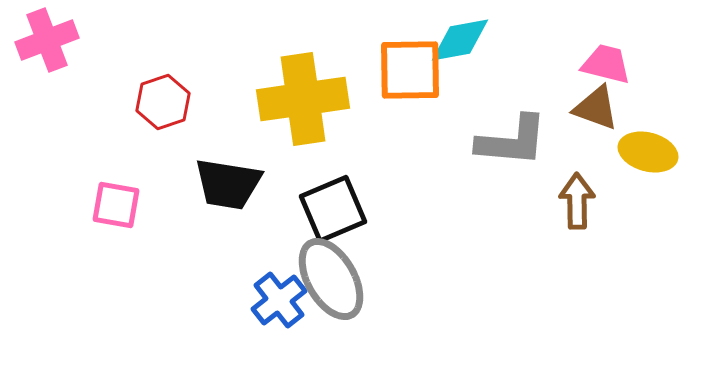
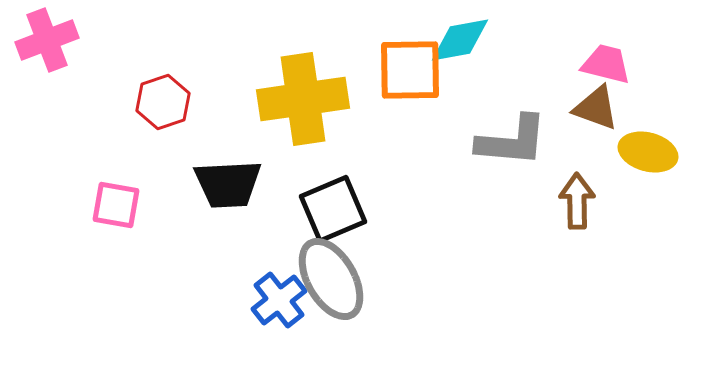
black trapezoid: rotated 12 degrees counterclockwise
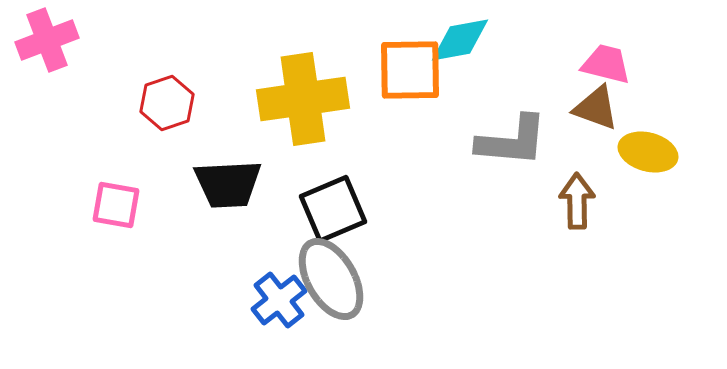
red hexagon: moved 4 px right, 1 px down
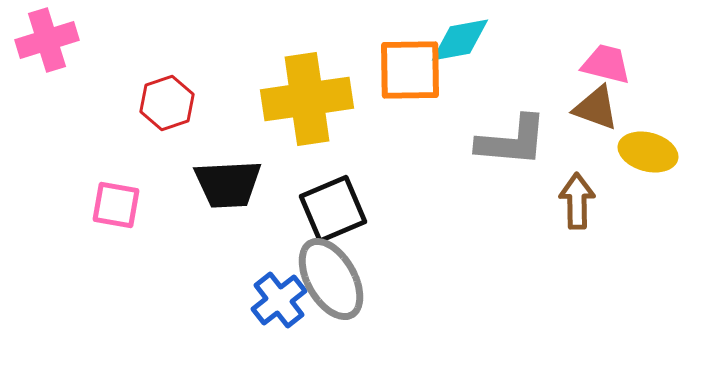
pink cross: rotated 4 degrees clockwise
yellow cross: moved 4 px right
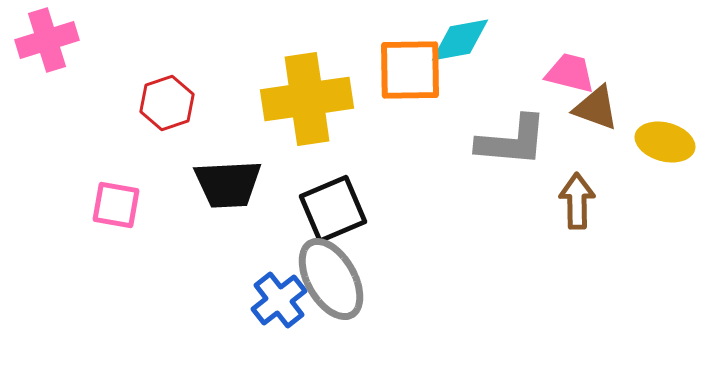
pink trapezoid: moved 36 px left, 9 px down
yellow ellipse: moved 17 px right, 10 px up
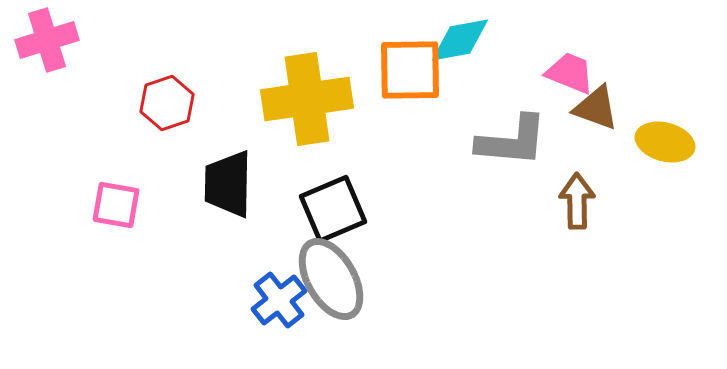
pink trapezoid: rotated 8 degrees clockwise
black trapezoid: rotated 94 degrees clockwise
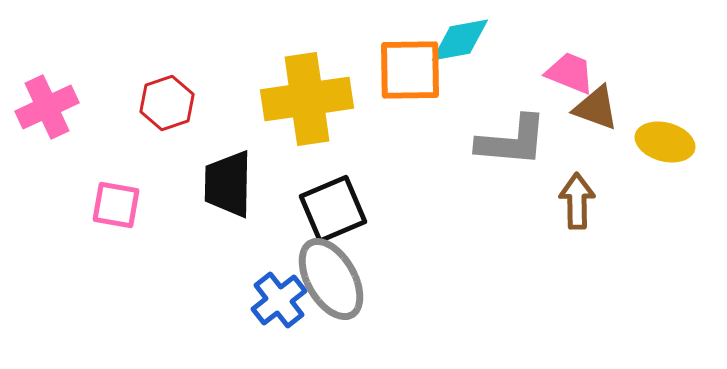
pink cross: moved 67 px down; rotated 8 degrees counterclockwise
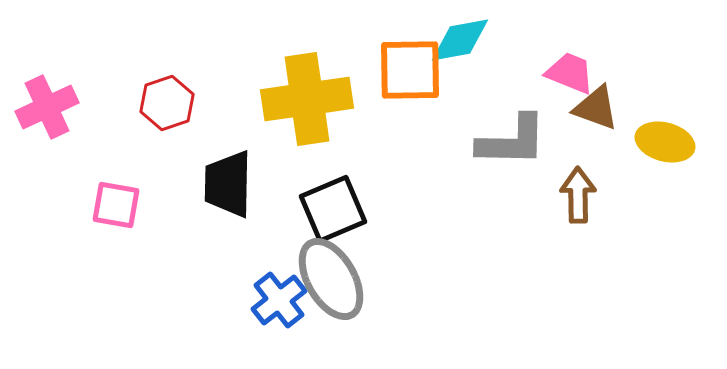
gray L-shape: rotated 4 degrees counterclockwise
brown arrow: moved 1 px right, 6 px up
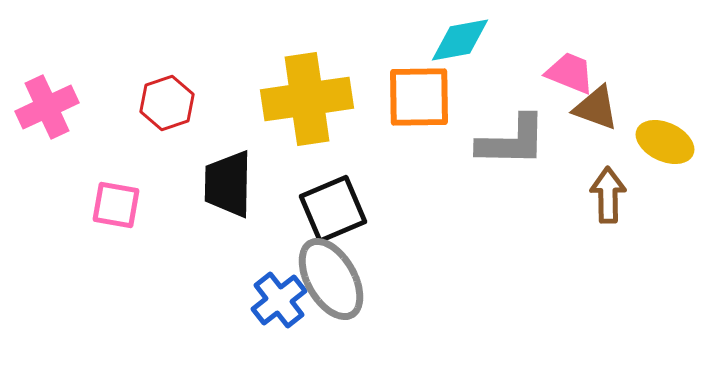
orange square: moved 9 px right, 27 px down
yellow ellipse: rotated 10 degrees clockwise
brown arrow: moved 30 px right
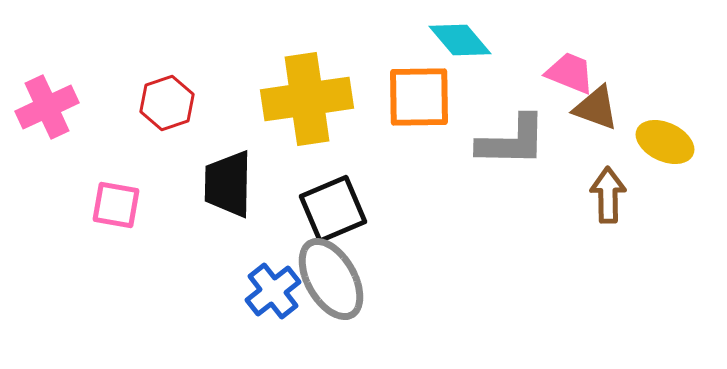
cyan diamond: rotated 60 degrees clockwise
blue cross: moved 6 px left, 9 px up
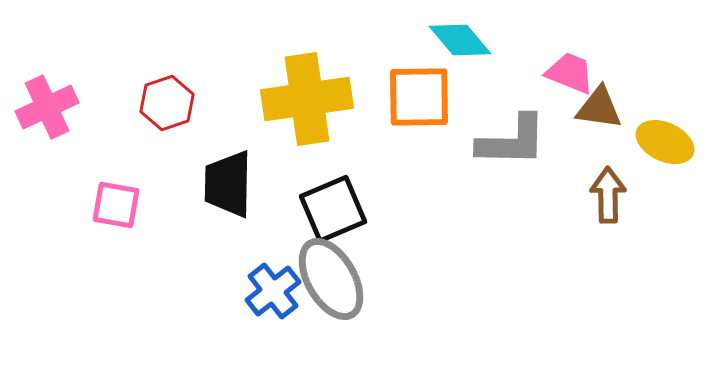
brown triangle: moved 3 px right; rotated 12 degrees counterclockwise
